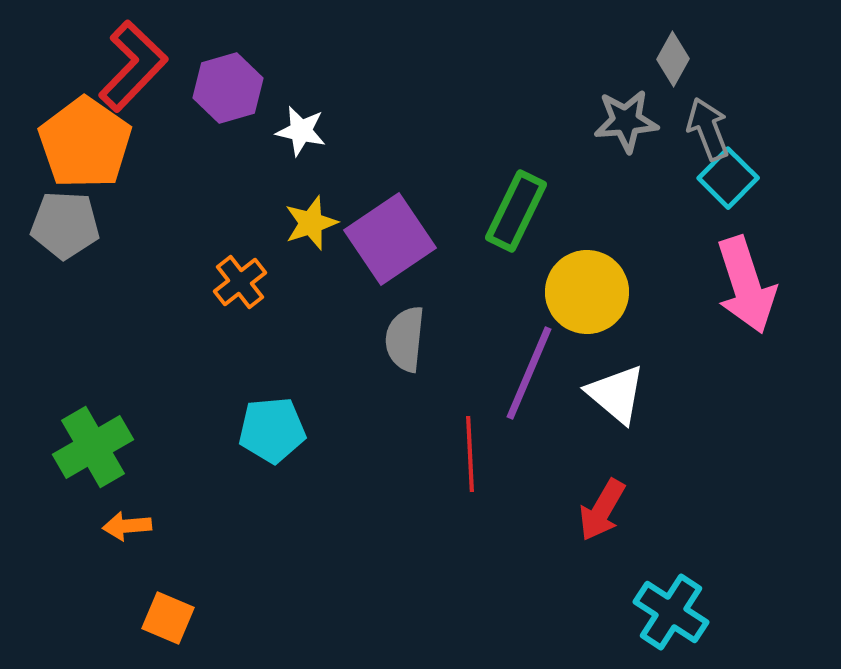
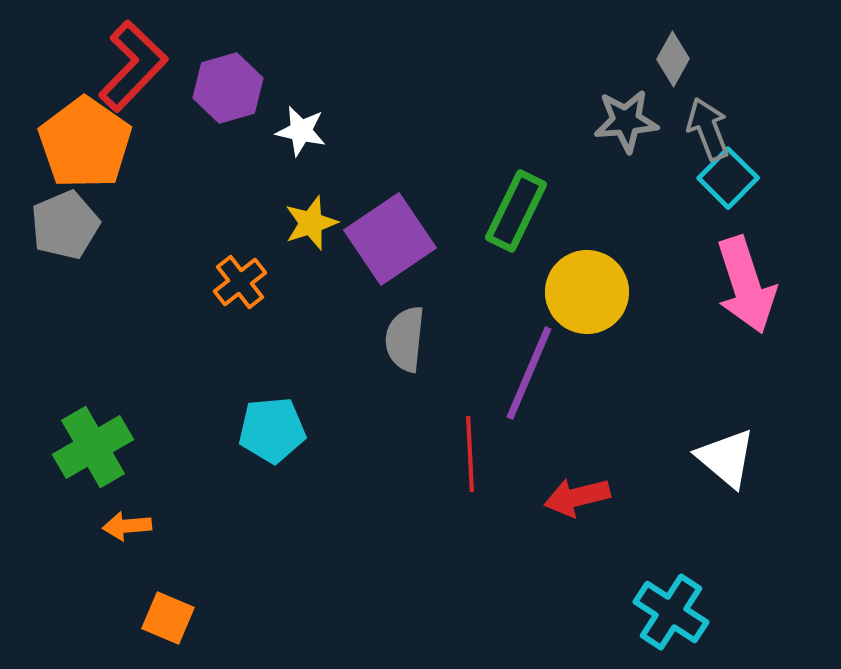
gray pentagon: rotated 26 degrees counterclockwise
white triangle: moved 110 px right, 64 px down
red arrow: moved 25 px left, 13 px up; rotated 46 degrees clockwise
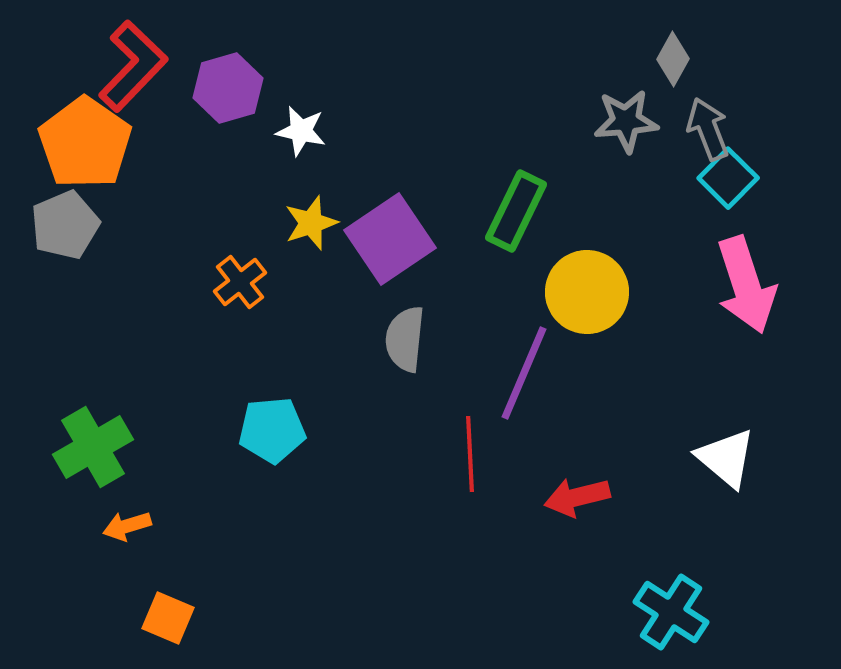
purple line: moved 5 px left
orange arrow: rotated 12 degrees counterclockwise
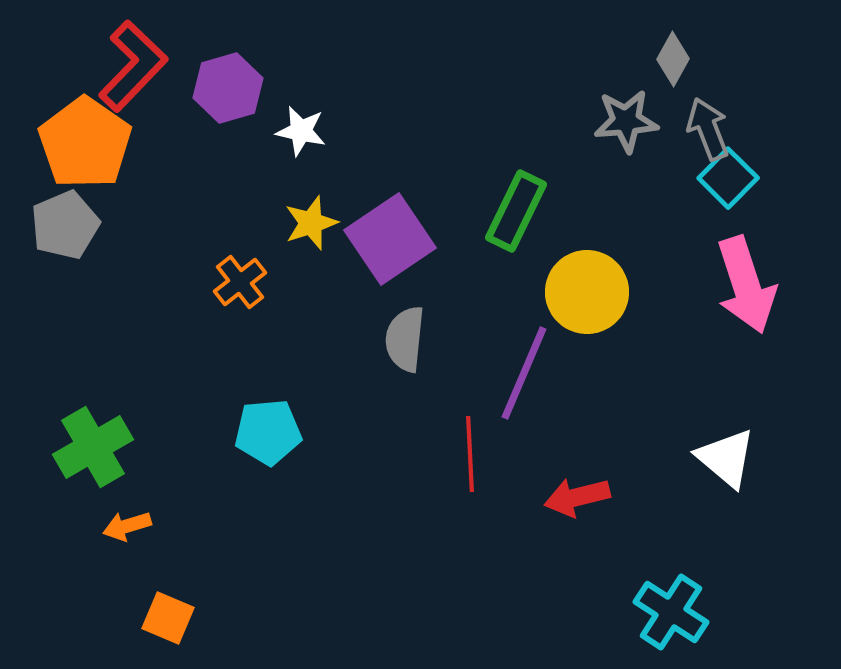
cyan pentagon: moved 4 px left, 2 px down
